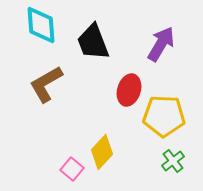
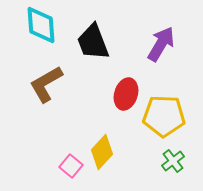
red ellipse: moved 3 px left, 4 px down
pink square: moved 1 px left, 3 px up
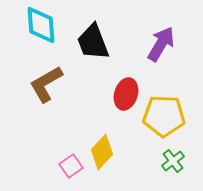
pink square: rotated 15 degrees clockwise
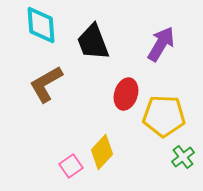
green cross: moved 10 px right, 4 px up
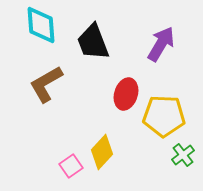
green cross: moved 2 px up
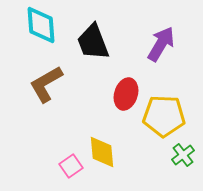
yellow diamond: rotated 48 degrees counterclockwise
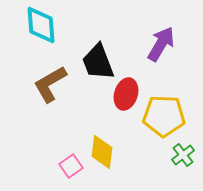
black trapezoid: moved 5 px right, 20 px down
brown L-shape: moved 4 px right
yellow diamond: rotated 12 degrees clockwise
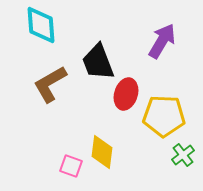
purple arrow: moved 1 px right, 3 px up
pink square: rotated 35 degrees counterclockwise
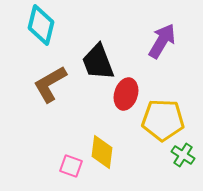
cyan diamond: rotated 18 degrees clockwise
yellow pentagon: moved 1 px left, 4 px down
green cross: rotated 20 degrees counterclockwise
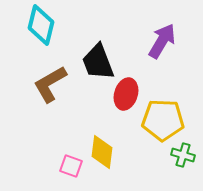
green cross: rotated 15 degrees counterclockwise
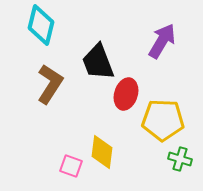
brown L-shape: rotated 153 degrees clockwise
green cross: moved 3 px left, 4 px down
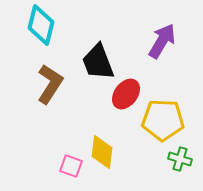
red ellipse: rotated 20 degrees clockwise
